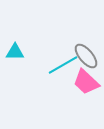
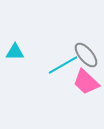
gray ellipse: moved 1 px up
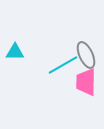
gray ellipse: rotated 16 degrees clockwise
pink trapezoid: rotated 48 degrees clockwise
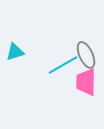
cyan triangle: rotated 18 degrees counterclockwise
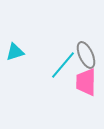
cyan line: rotated 20 degrees counterclockwise
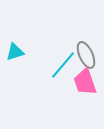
pink trapezoid: moved 1 px left; rotated 20 degrees counterclockwise
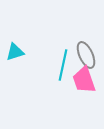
cyan line: rotated 28 degrees counterclockwise
pink trapezoid: moved 1 px left, 2 px up
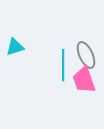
cyan triangle: moved 5 px up
cyan line: rotated 12 degrees counterclockwise
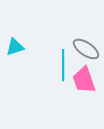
gray ellipse: moved 6 px up; rotated 32 degrees counterclockwise
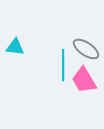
cyan triangle: rotated 24 degrees clockwise
pink trapezoid: rotated 12 degrees counterclockwise
